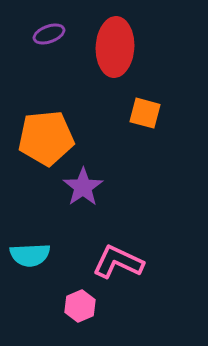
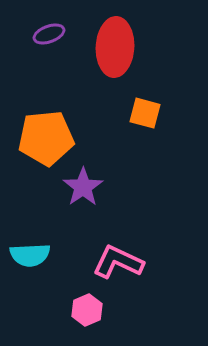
pink hexagon: moved 7 px right, 4 px down
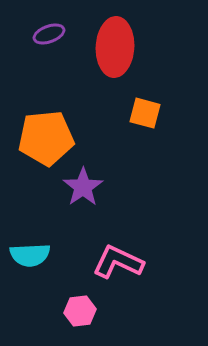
pink hexagon: moved 7 px left, 1 px down; rotated 16 degrees clockwise
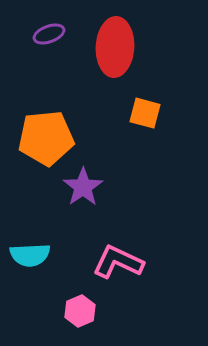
pink hexagon: rotated 16 degrees counterclockwise
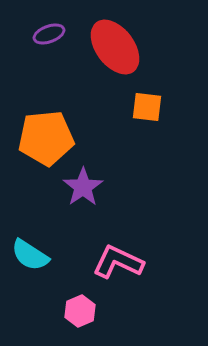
red ellipse: rotated 40 degrees counterclockwise
orange square: moved 2 px right, 6 px up; rotated 8 degrees counterclockwise
cyan semicircle: rotated 36 degrees clockwise
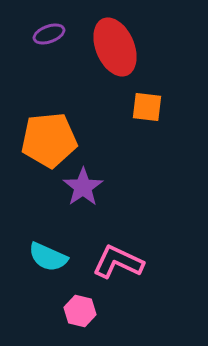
red ellipse: rotated 14 degrees clockwise
orange pentagon: moved 3 px right, 2 px down
cyan semicircle: moved 18 px right, 2 px down; rotated 9 degrees counterclockwise
pink hexagon: rotated 24 degrees counterclockwise
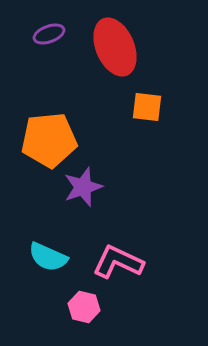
purple star: rotated 15 degrees clockwise
pink hexagon: moved 4 px right, 4 px up
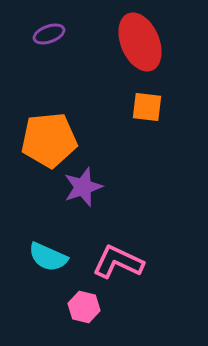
red ellipse: moved 25 px right, 5 px up
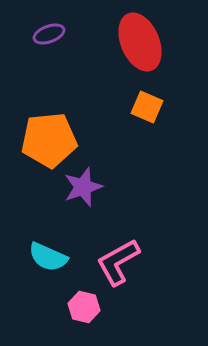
orange square: rotated 16 degrees clockwise
pink L-shape: rotated 54 degrees counterclockwise
